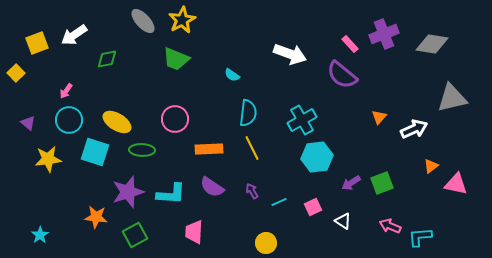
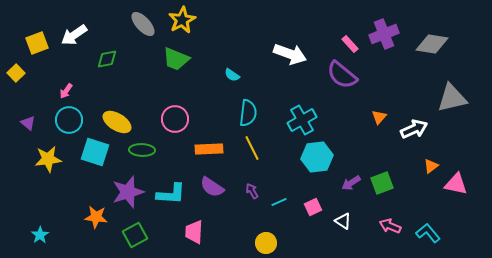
gray ellipse at (143, 21): moved 3 px down
cyan L-shape at (420, 237): moved 8 px right, 4 px up; rotated 55 degrees clockwise
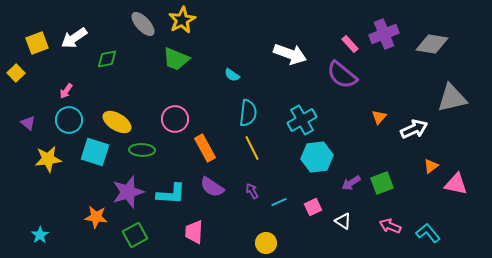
white arrow at (74, 35): moved 3 px down
orange rectangle at (209, 149): moved 4 px left, 1 px up; rotated 64 degrees clockwise
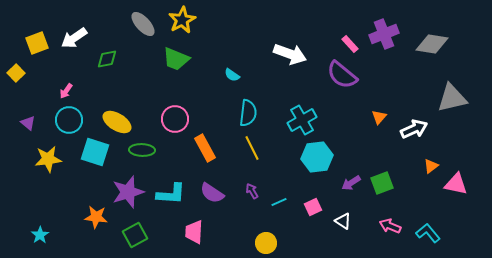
purple semicircle at (212, 187): moved 6 px down
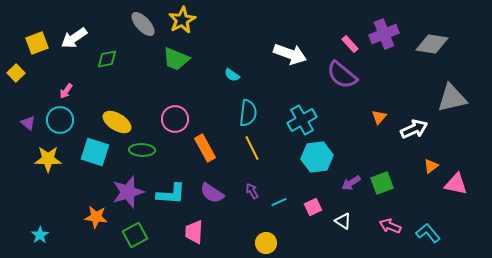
cyan circle at (69, 120): moved 9 px left
yellow star at (48, 159): rotated 8 degrees clockwise
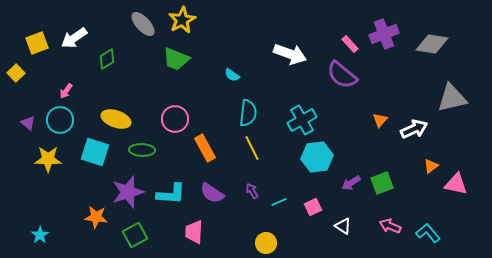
green diamond at (107, 59): rotated 20 degrees counterclockwise
orange triangle at (379, 117): moved 1 px right, 3 px down
yellow ellipse at (117, 122): moved 1 px left, 3 px up; rotated 12 degrees counterclockwise
white triangle at (343, 221): moved 5 px down
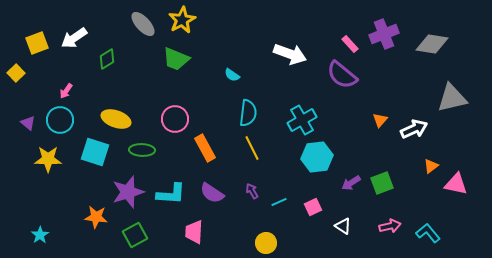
pink arrow at (390, 226): rotated 145 degrees clockwise
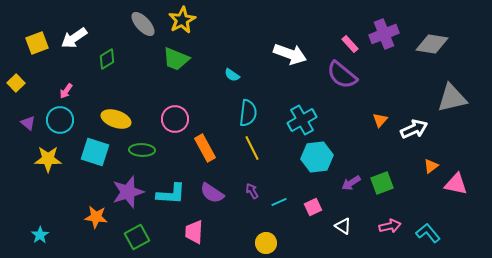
yellow square at (16, 73): moved 10 px down
green square at (135, 235): moved 2 px right, 2 px down
